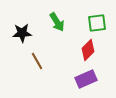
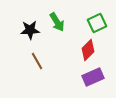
green square: rotated 18 degrees counterclockwise
black star: moved 8 px right, 3 px up
purple rectangle: moved 7 px right, 2 px up
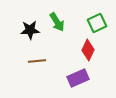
red diamond: rotated 20 degrees counterclockwise
brown line: rotated 66 degrees counterclockwise
purple rectangle: moved 15 px left, 1 px down
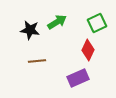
green arrow: rotated 90 degrees counterclockwise
black star: rotated 12 degrees clockwise
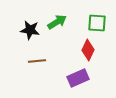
green square: rotated 30 degrees clockwise
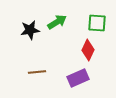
black star: rotated 18 degrees counterclockwise
brown line: moved 11 px down
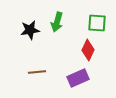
green arrow: rotated 138 degrees clockwise
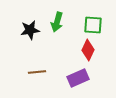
green square: moved 4 px left, 2 px down
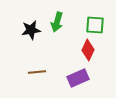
green square: moved 2 px right
black star: moved 1 px right
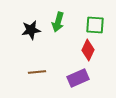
green arrow: moved 1 px right
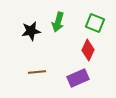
green square: moved 2 px up; rotated 18 degrees clockwise
black star: moved 1 px down
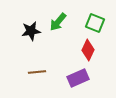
green arrow: rotated 24 degrees clockwise
